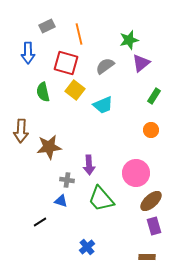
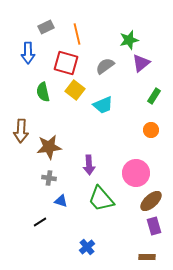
gray rectangle: moved 1 px left, 1 px down
orange line: moved 2 px left
gray cross: moved 18 px left, 2 px up
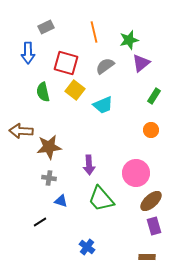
orange line: moved 17 px right, 2 px up
brown arrow: rotated 90 degrees clockwise
blue cross: rotated 14 degrees counterclockwise
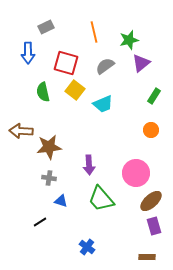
cyan trapezoid: moved 1 px up
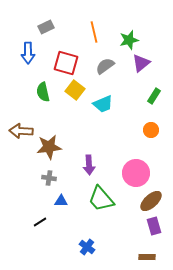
blue triangle: rotated 16 degrees counterclockwise
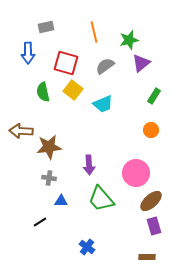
gray rectangle: rotated 14 degrees clockwise
yellow square: moved 2 px left
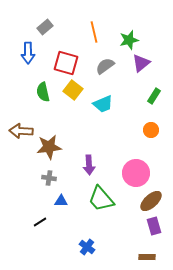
gray rectangle: moved 1 px left; rotated 28 degrees counterclockwise
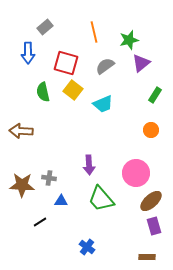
green rectangle: moved 1 px right, 1 px up
brown star: moved 27 px left, 38 px down; rotated 10 degrees clockwise
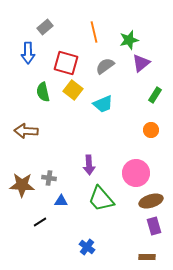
brown arrow: moved 5 px right
brown ellipse: rotated 25 degrees clockwise
